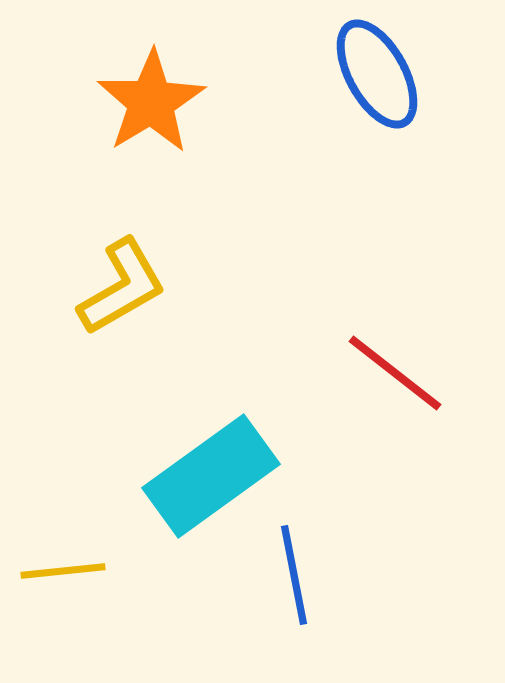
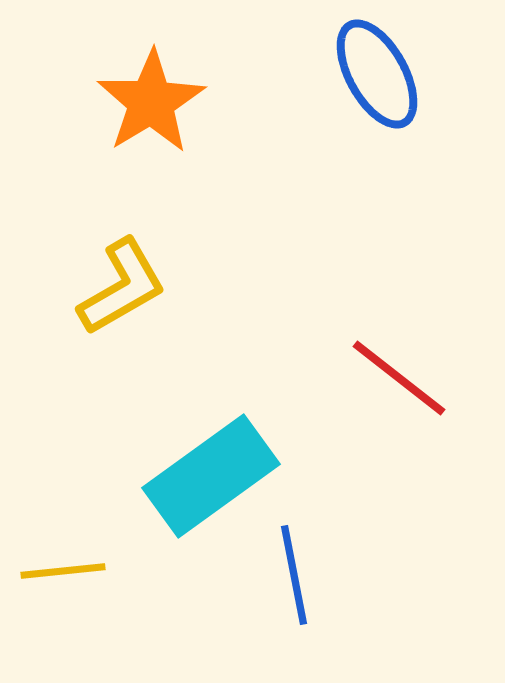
red line: moved 4 px right, 5 px down
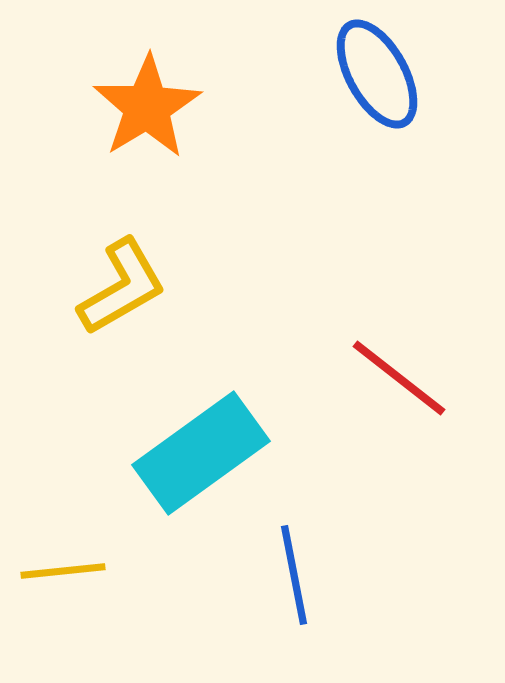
orange star: moved 4 px left, 5 px down
cyan rectangle: moved 10 px left, 23 px up
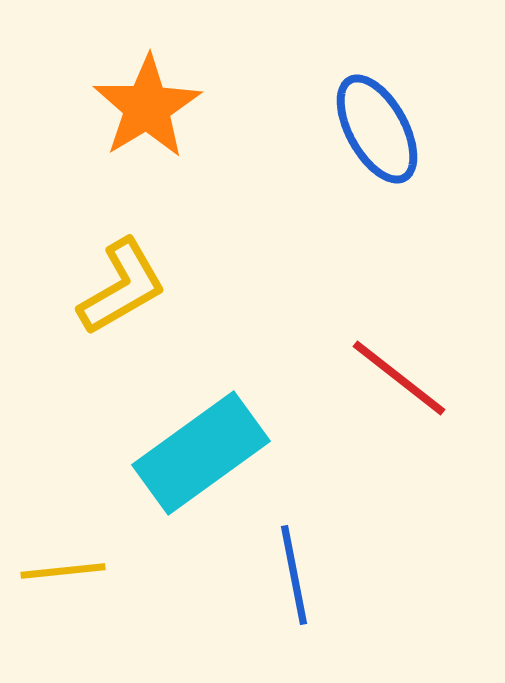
blue ellipse: moved 55 px down
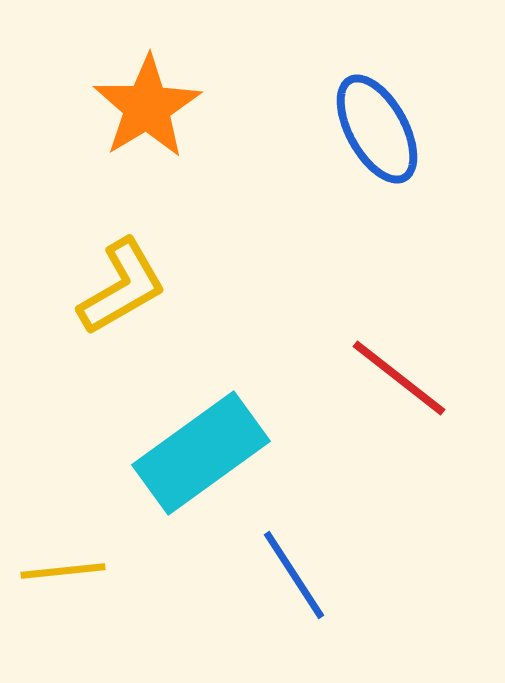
blue line: rotated 22 degrees counterclockwise
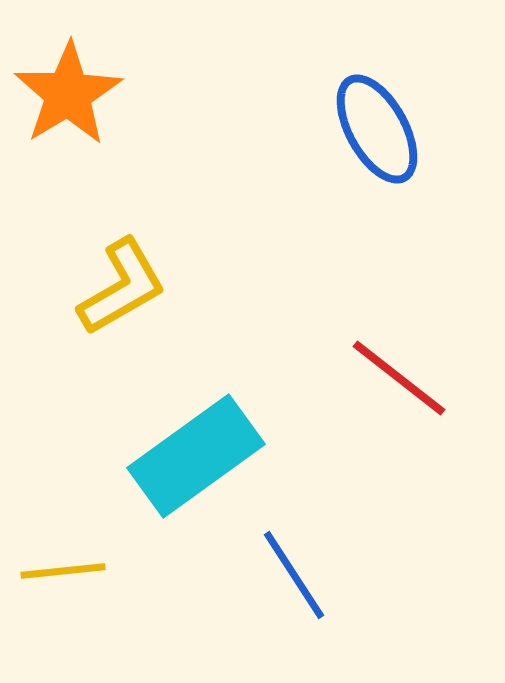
orange star: moved 79 px left, 13 px up
cyan rectangle: moved 5 px left, 3 px down
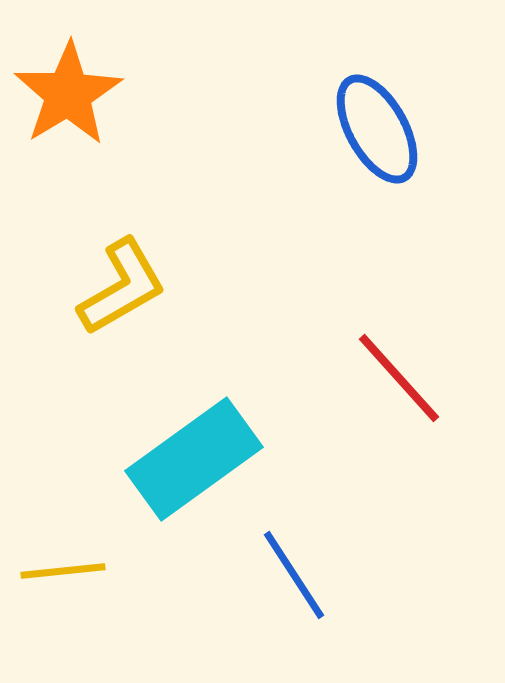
red line: rotated 10 degrees clockwise
cyan rectangle: moved 2 px left, 3 px down
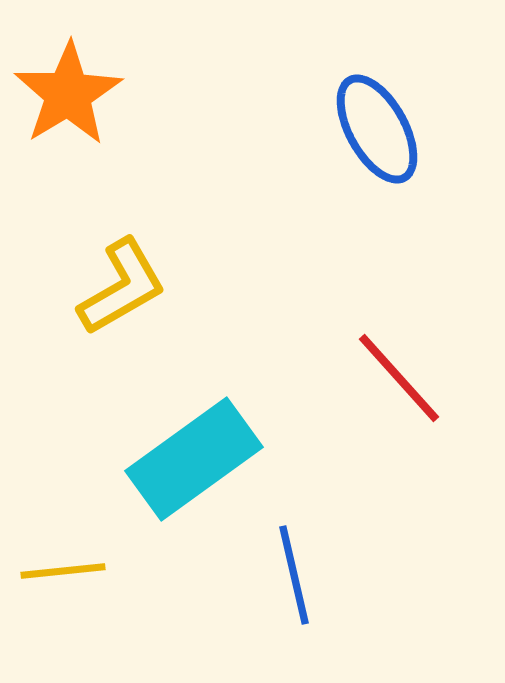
blue line: rotated 20 degrees clockwise
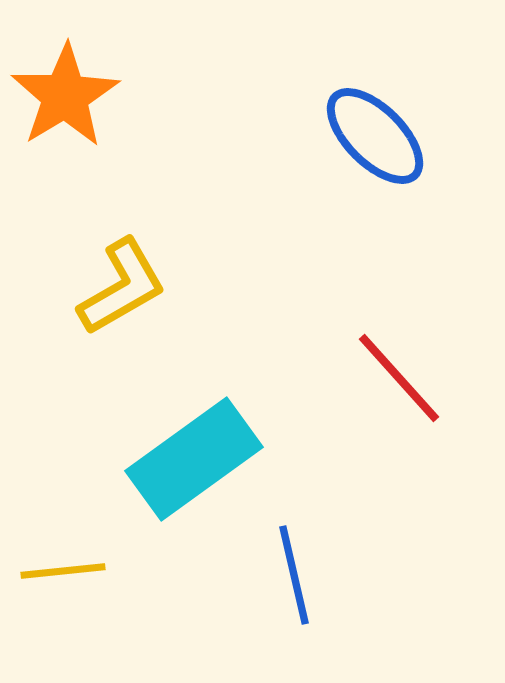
orange star: moved 3 px left, 2 px down
blue ellipse: moved 2 px left, 7 px down; rotated 16 degrees counterclockwise
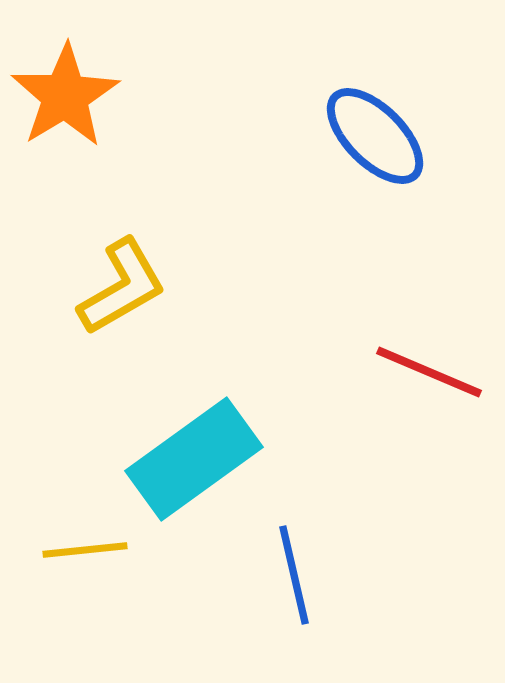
red line: moved 30 px right, 6 px up; rotated 25 degrees counterclockwise
yellow line: moved 22 px right, 21 px up
